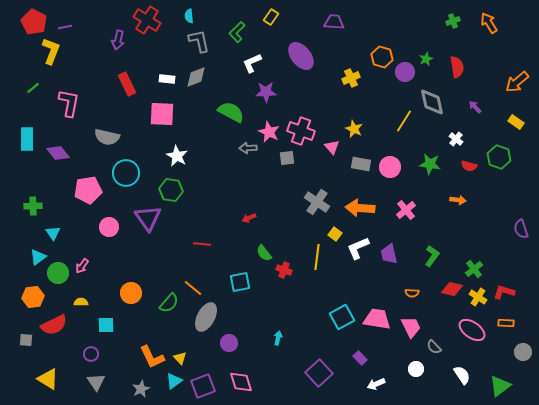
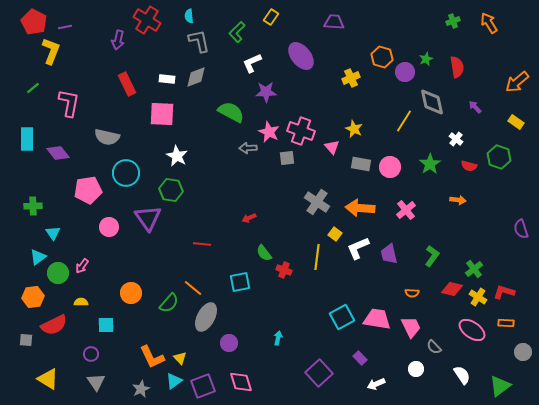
green star at (430, 164): rotated 30 degrees clockwise
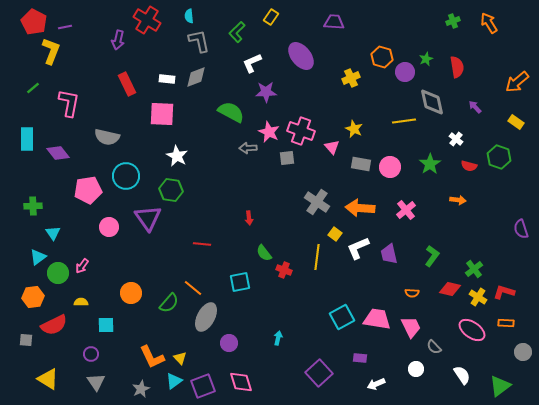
yellow line at (404, 121): rotated 50 degrees clockwise
cyan circle at (126, 173): moved 3 px down
red arrow at (249, 218): rotated 72 degrees counterclockwise
red diamond at (452, 289): moved 2 px left
purple rectangle at (360, 358): rotated 40 degrees counterclockwise
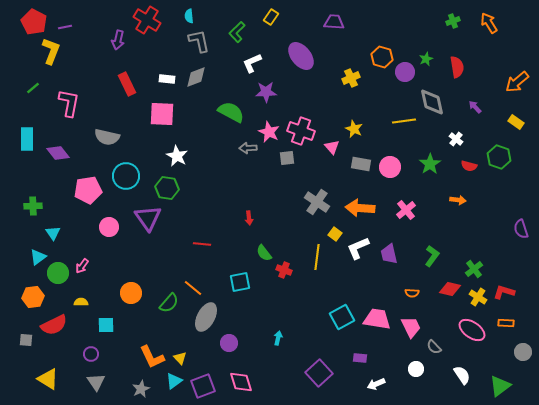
green hexagon at (171, 190): moved 4 px left, 2 px up
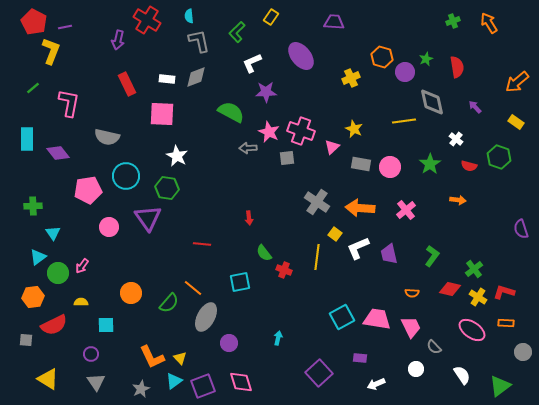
pink triangle at (332, 147): rotated 28 degrees clockwise
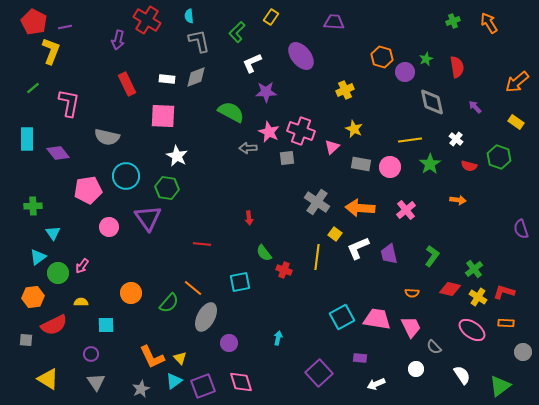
yellow cross at (351, 78): moved 6 px left, 12 px down
pink square at (162, 114): moved 1 px right, 2 px down
yellow line at (404, 121): moved 6 px right, 19 px down
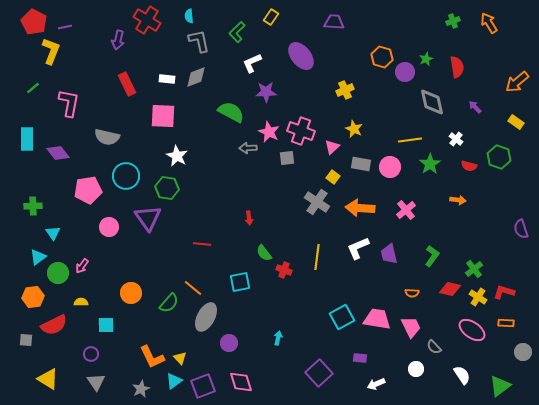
yellow square at (335, 234): moved 2 px left, 57 px up
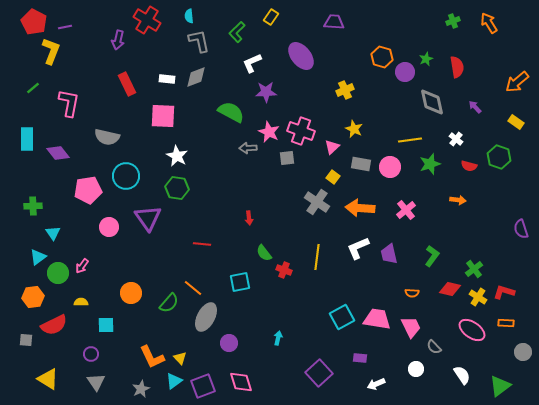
green star at (430, 164): rotated 15 degrees clockwise
green hexagon at (167, 188): moved 10 px right
